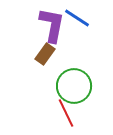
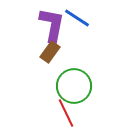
brown rectangle: moved 5 px right, 2 px up
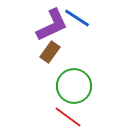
purple L-shape: rotated 54 degrees clockwise
red line: moved 2 px right, 4 px down; rotated 28 degrees counterclockwise
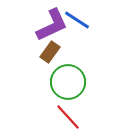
blue line: moved 2 px down
green circle: moved 6 px left, 4 px up
red line: rotated 12 degrees clockwise
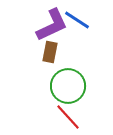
brown rectangle: rotated 25 degrees counterclockwise
green circle: moved 4 px down
